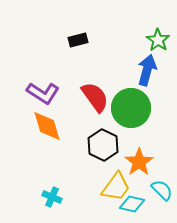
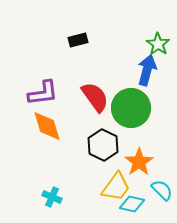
green star: moved 4 px down
purple L-shape: rotated 40 degrees counterclockwise
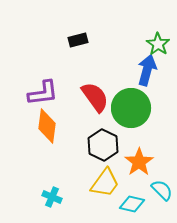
orange diamond: rotated 24 degrees clockwise
yellow trapezoid: moved 11 px left, 4 px up
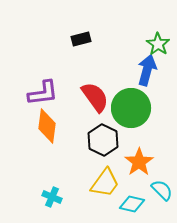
black rectangle: moved 3 px right, 1 px up
black hexagon: moved 5 px up
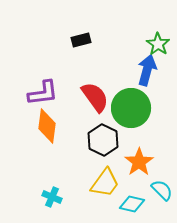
black rectangle: moved 1 px down
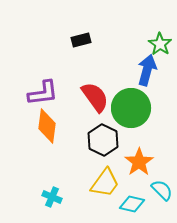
green star: moved 2 px right
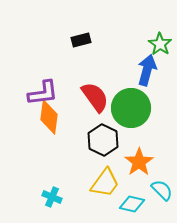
orange diamond: moved 2 px right, 9 px up
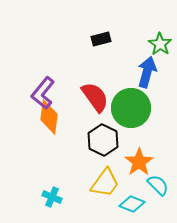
black rectangle: moved 20 px right, 1 px up
blue arrow: moved 2 px down
purple L-shape: rotated 136 degrees clockwise
cyan semicircle: moved 4 px left, 5 px up
cyan diamond: rotated 10 degrees clockwise
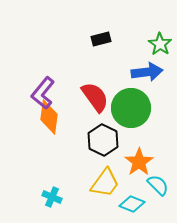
blue arrow: rotated 68 degrees clockwise
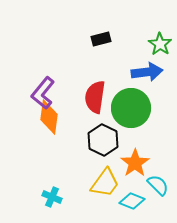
red semicircle: rotated 136 degrees counterclockwise
orange star: moved 4 px left, 1 px down
cyan diamond: moved 3 px up
